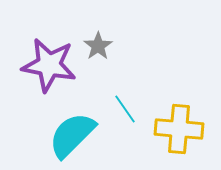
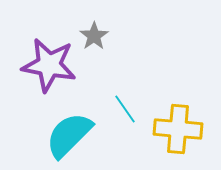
gray star: moved 4 px left, 10 px up
yellow cross: moved 1 px left
cyan semicircle: moved 3 px left
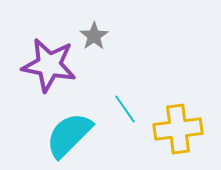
yellow cross: rotated 12 degrees counterclockwise
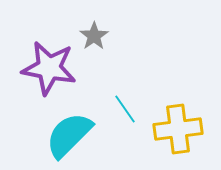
purple star: moved 3 px down
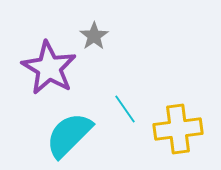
purple star: rotated 20 degrees clockwise
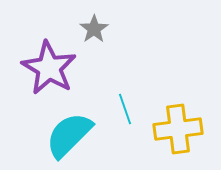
gray star: moved 7 px up
cyan line: rotated 16 degrees clockwise
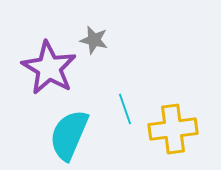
gray star: moved 11 px down; rotated 24 degrees counterclockwise
yellow cross: moved 5 px left
cyan semicircle: rotated 22 degrees counterclockwise
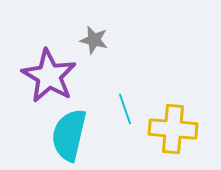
purple star: moved 8 px down
yellow cross: rotated 12 degrees clockwise
cyan semicircle: rotated 10 degrees counterclockwise
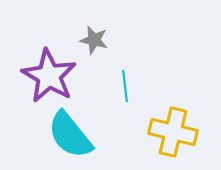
cyan line: moved 23 px up; rotated 12 degrees clockwise
yellow cross: moved 3 px down; rotated 9 degrees clockwise
cyan semicircle: moved 1 px right; rotated 52 degrees counterclockwise
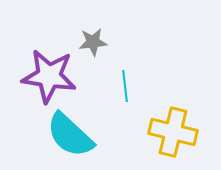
gray star: moved 1 px left, 2 px down; rotated 20 degrees counterclockwise
purple star: rotated 22 degrees counterclockwise
cyan semicircle: rotated 8 degrees counterclockwise
